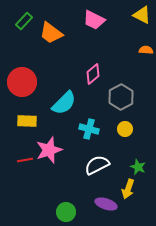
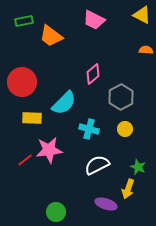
green rectangle: rotated 36 degrees clockwise
orange trapezoid: moved 3 px down
yellow rectangle: moved 5 px right, 3 px up
pink star: rotated 12 degrees clockwise
red line: rotated 28 degrees counterclockwise
green circle: moved 10 px left
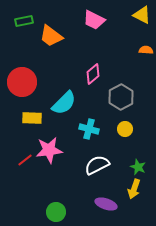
yellow arrow: moved 6 px right
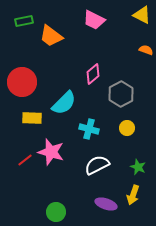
orange semicircle: rotated 16 degrees clockwise
gray hexagon: moved 3 px up
yellow circle: moved 2 px right, 1 px up
pink star: moved 2 px right, 2 px down; rotated 24 degrees clockwise
yellow arrow: moved 1 px left, 6 px down
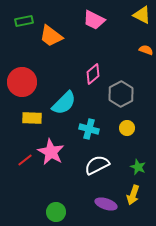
pink star: rotated 12 degrees clockwise
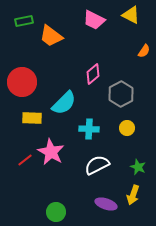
yellow triangle: moved 11 px left
orange semicircle: moved 2 px left, 1 px down; rotated 104 degrees clockwise
cyan cross: rotated 12 degrees counterclockwise
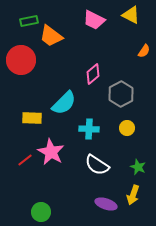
green rectangle: moved 5 px right
red circle: moved 1 px left, 22 px up
white semicircle: rotated 120 degrees counterclockwise
green circle: moved 15 px left
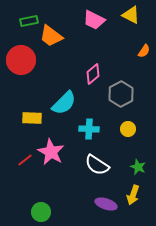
yellow circle: moved 1 px right, 1 px down
